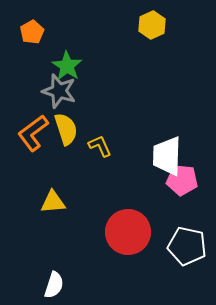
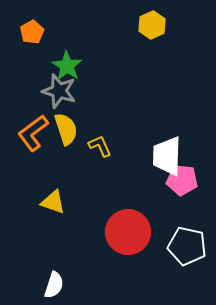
yellow triangle: rotated 24 degrees clockwise
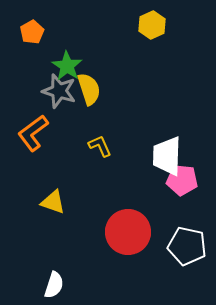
yellow semicircle: moved 23 px right, 40 px up
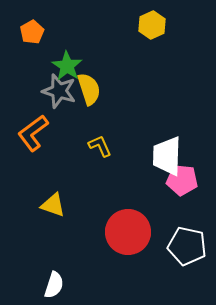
yellow triangle: moved 3 px down
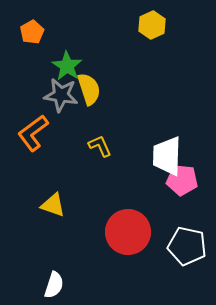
gray star: moved 2 px right, 4 px down; rotated 8 degrees counterclockwise
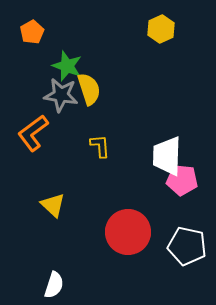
yellow hexagon: moved 9 px right, 4 px down
green star: rotated 12 degrees counterclockwise
yellow L-shape: rotated 20 degrees clockwise
yellow triangle: rotated 24 degrees clockwise
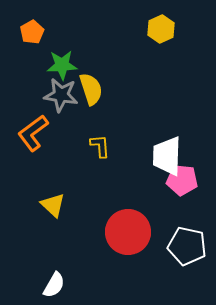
green star: moved 5 px left, 1 px up; rotated 24 degrees counterclockwise
yellow semicircle: moved 2 px right
white semicircle: rotated 12 degrees clockwise
